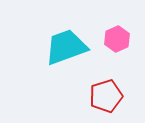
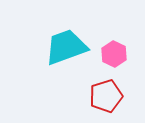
pink hexagon: moved 3 px left, 15 px down; rotated 10 degrees counterclockwise
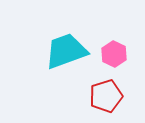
cyan trapezoid: moved 4 px down
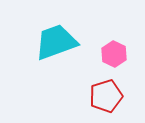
cyan trapezoid: moved 10 px left, 9 px up
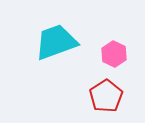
red pentagon: rotated 16 degrees counterclockwise
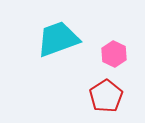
cyan trapezoid: moved 2 px right, 3 px up
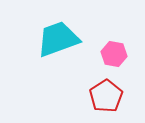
pink hexagon: rotated 15 degrees counterclockwise
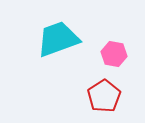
red pentagon: moved 2 px left
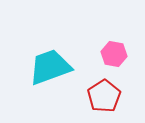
cyan trapezoid: moved 8 px left, 28 px down
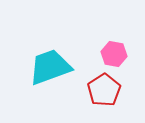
red pentagon: moved 6 px up
